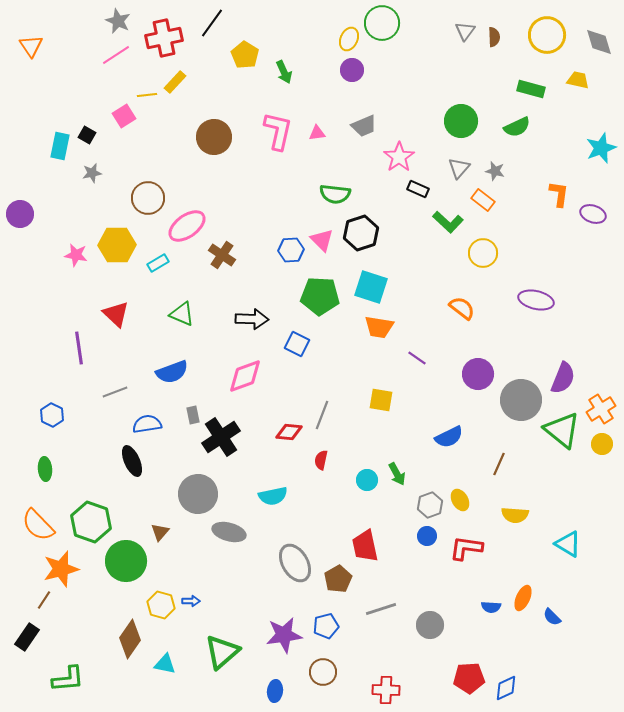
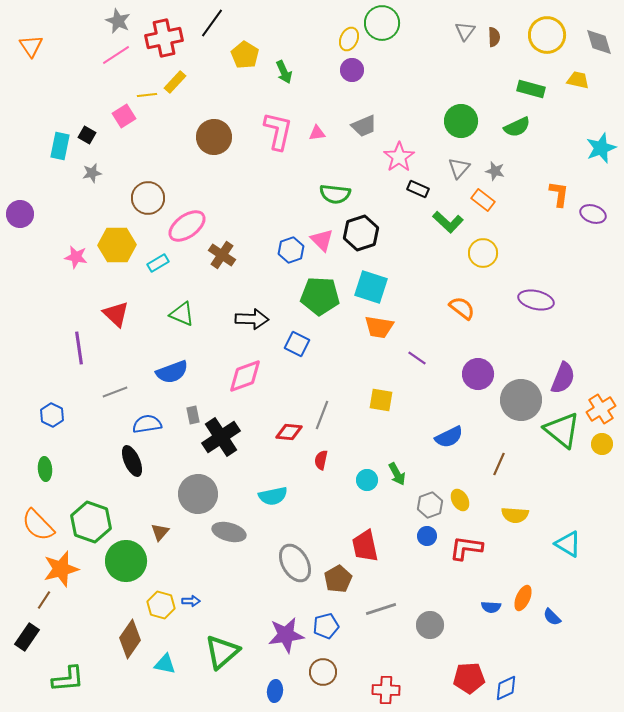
blue hexagon at (291, 250): rotated 15 degrees counterclockwise
pink star at (76, 255): moved 2 px down
purple star at (284, 635): moved 2 px right
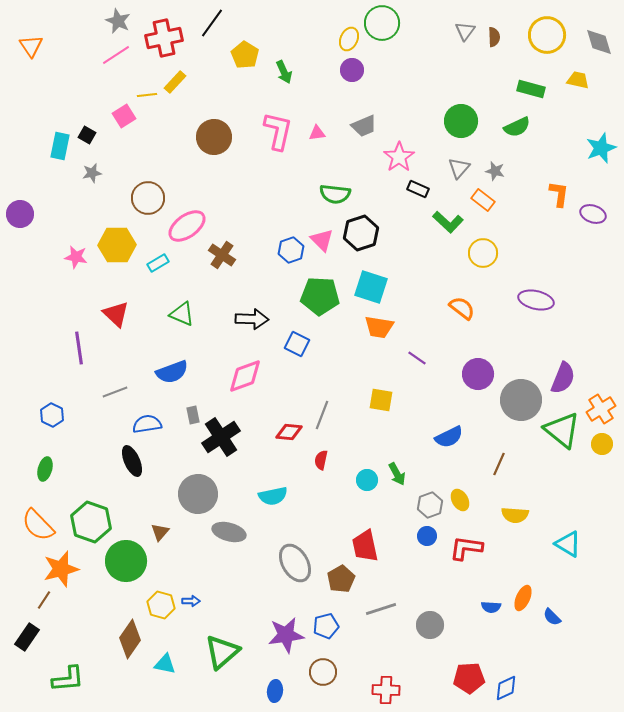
green ellipse at (45, 469): rotated 20 degrees clockwise
brown pentagon at (338, 579): moved 3 px right
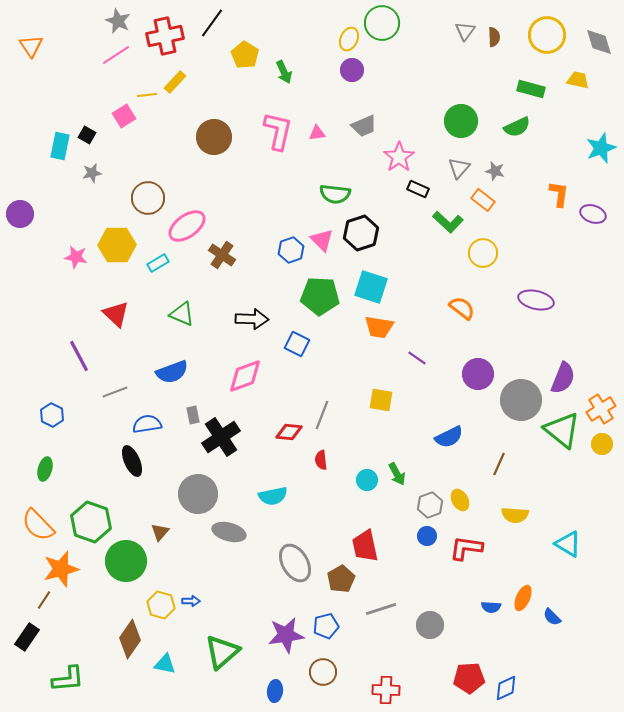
red cross at (164, 38): moved 1 px right, 2 px up
purple line at (79, 348): moved 8 px down; rotated 20 degrees counterclockwise
red semicircle at (321, 460): rotated 18 degrees counterclockwise
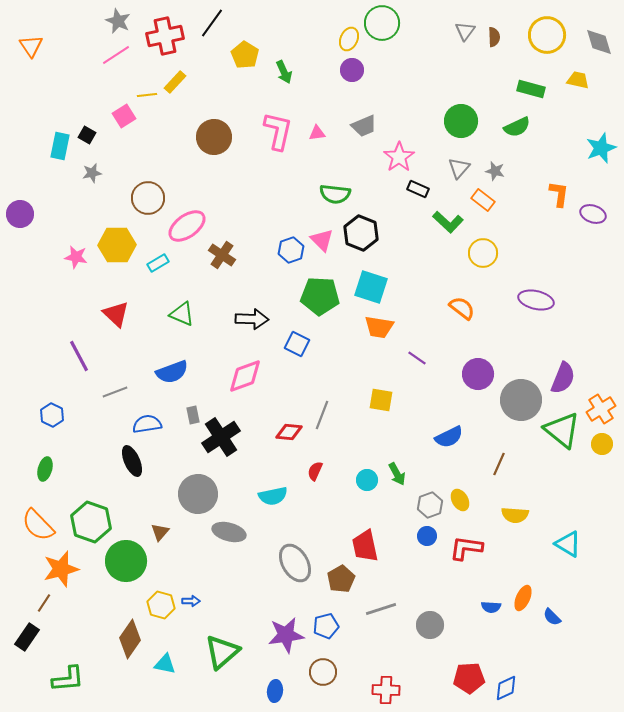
black hexagon at (361, 233): rotated 20 degrees counterclockwise
red semicircle at (321, 460): moved 6 px left, 11 px down; rotated 30 degrees clockwise
brown line at (44, 600): moved 3 px down
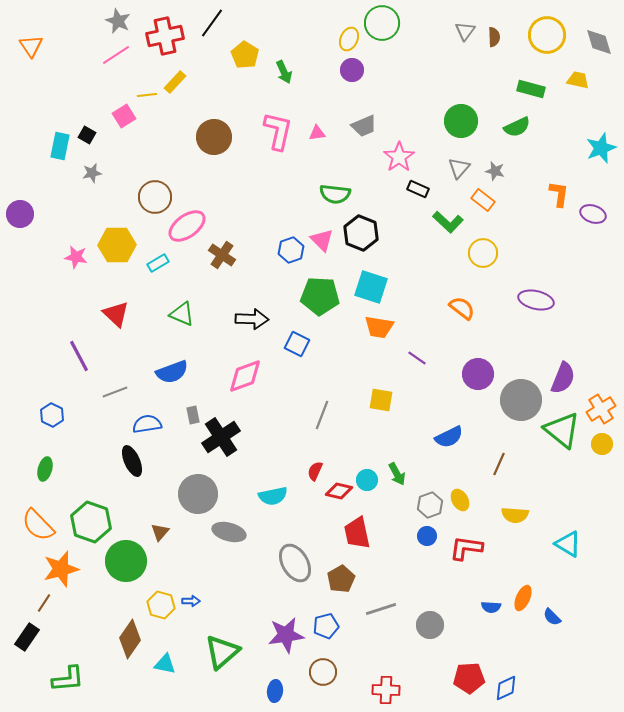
brown circle at (148, 198): moved 7 px right, 1 px up
red diamond at (289, 432): moved 50 px right, 59 px down; rotated 8 degrees clockwise
red trapezoid at (365, 546): moved 8 px left, 13 px up
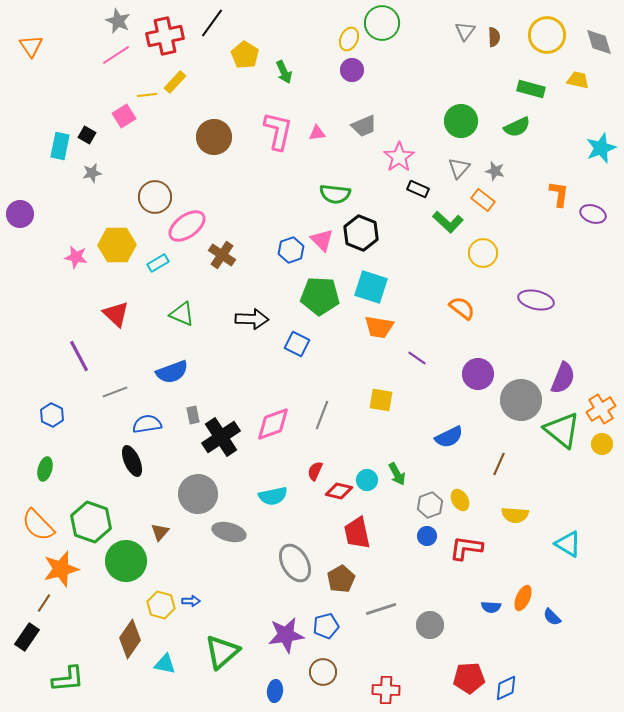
pink diamond at (245, 376): moved 28 px right, 48 px down
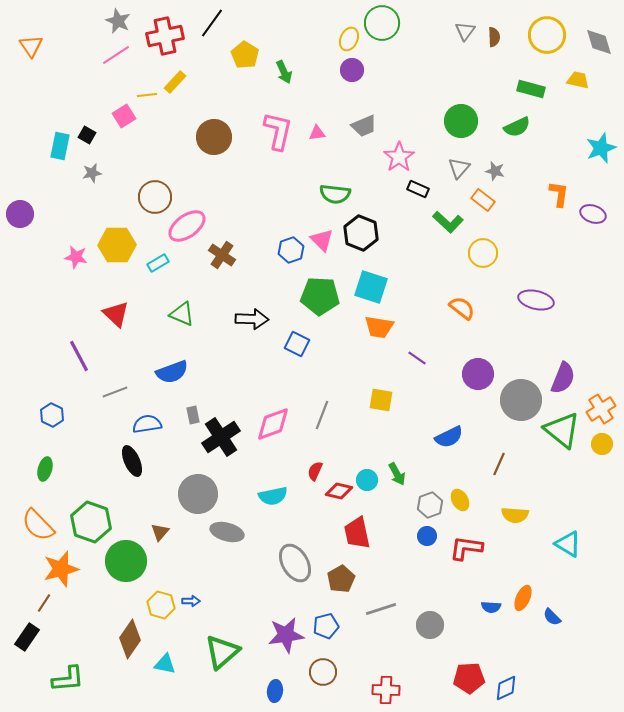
gray ellipse at (229, 532): moved 2 px left
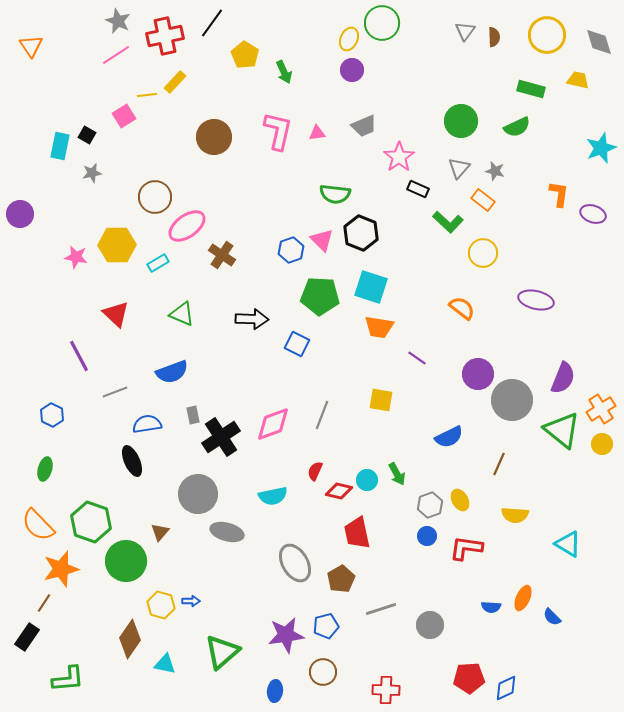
gray circle at (521, 400): moved 9 px left
